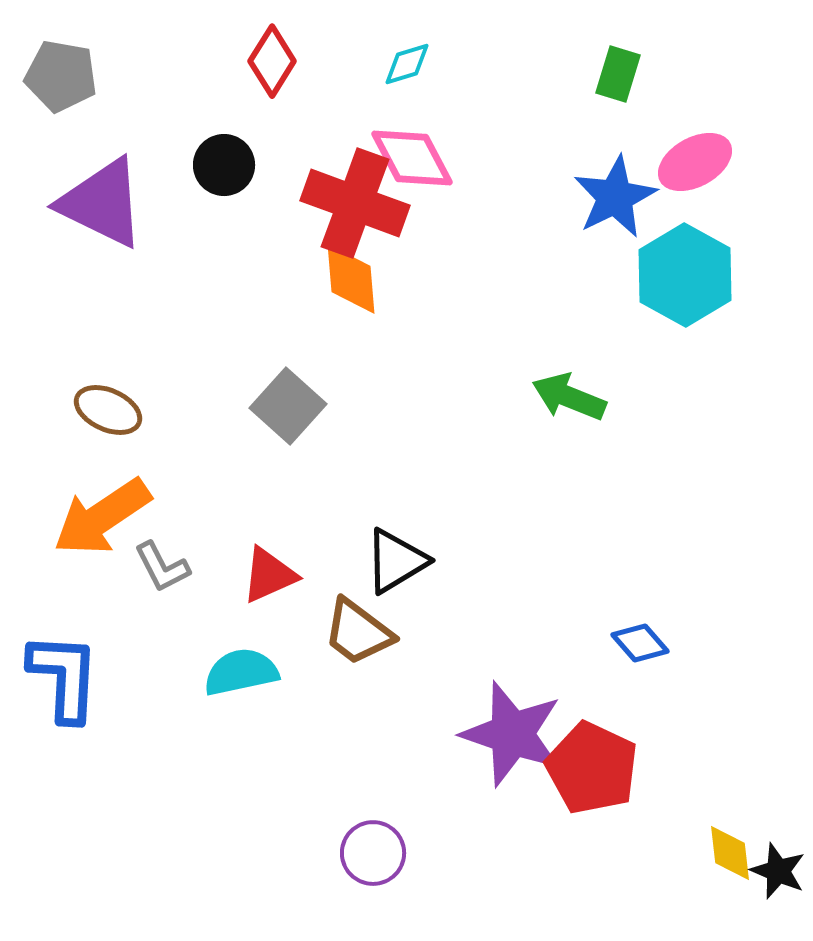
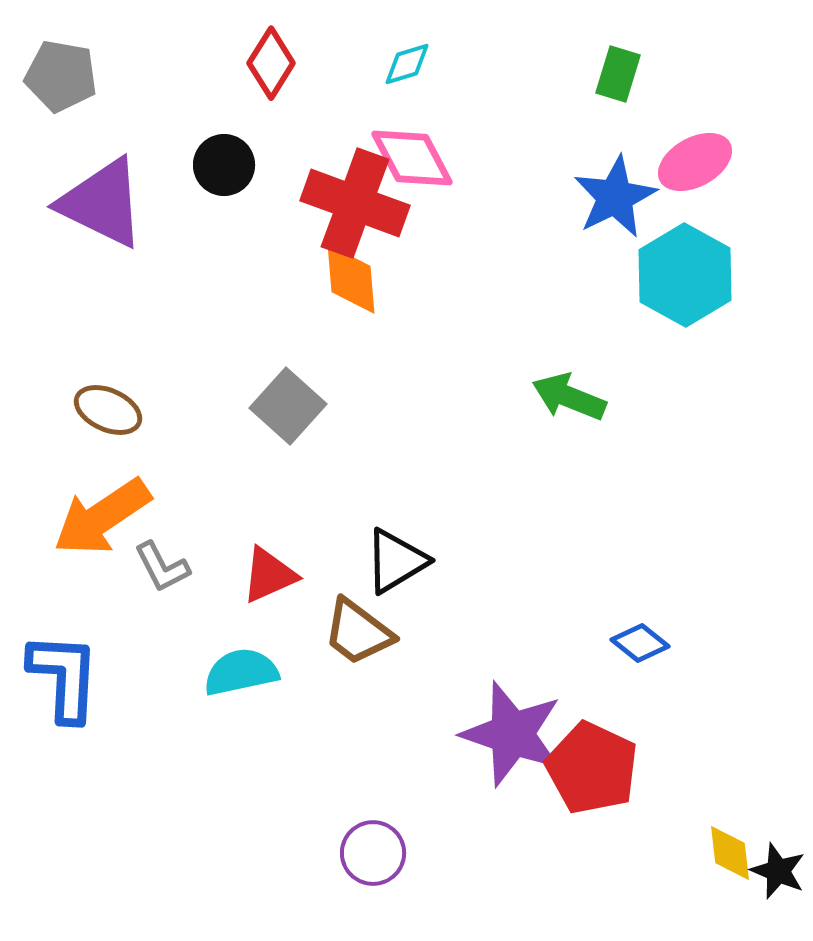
red diamond: moved 1 px left, 2 px down
blue diamond: rotated 10 degrees counterclockwise
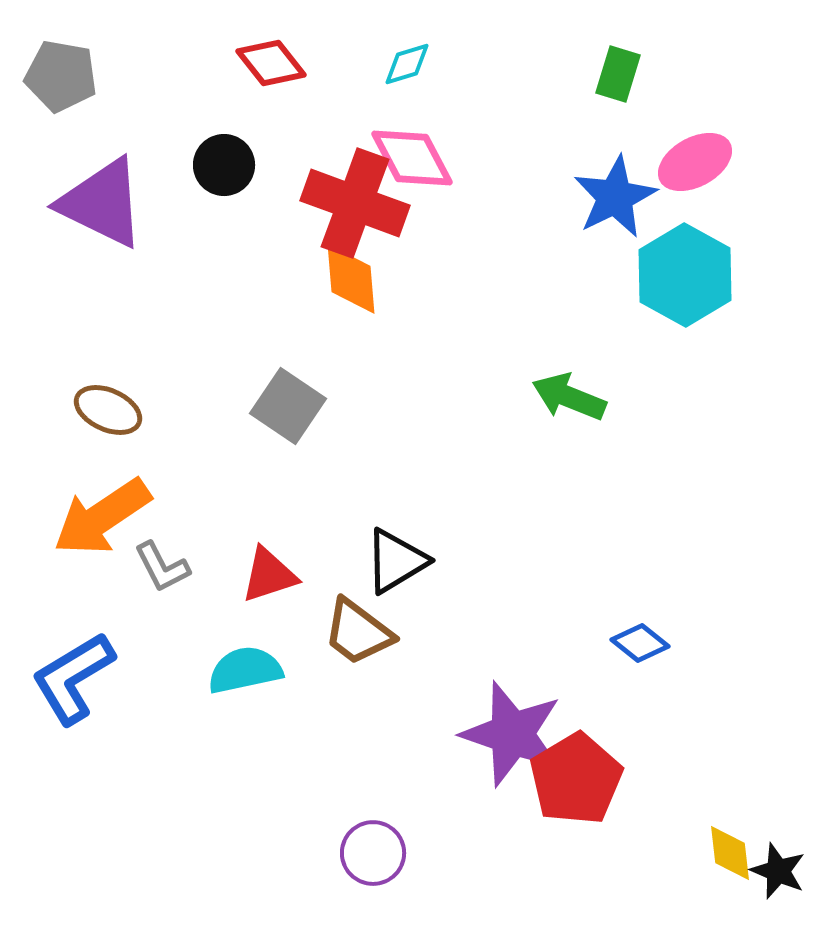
red diamond: rotated 70 degrees counterclockwise
gray square: rotated 8 degrees counterclockwise
red triangle: rotated 6 degrees clockwise
cyan semicircle: moved 4 px right, 2 px up
blue L-shape: moved 9 px right, 1 px down; rotated 124 degrees counterclockwise
red pentagon: moved 16 px left, 11 px down; rotated 16 degrees clockwise
